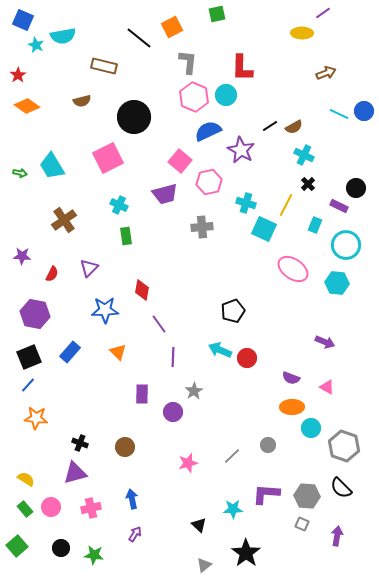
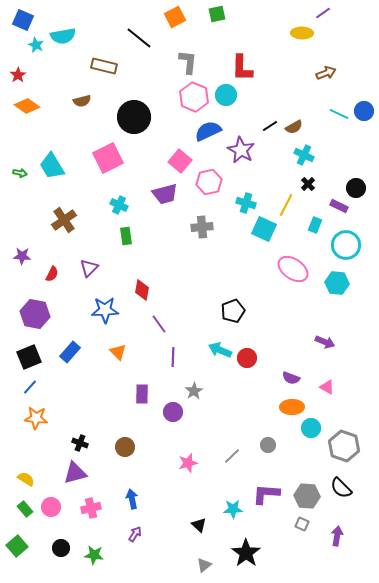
orange square at (172, 27): moved 3 px right, 10 px up
blue line at (28, 385): moved 2 px right, 2 px down
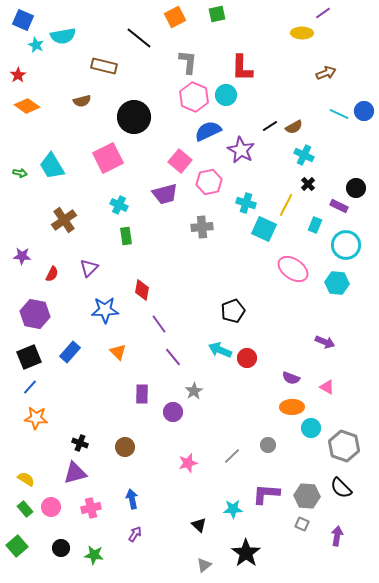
purple line at (173, 357): rotated 42 degrees counterclockwise
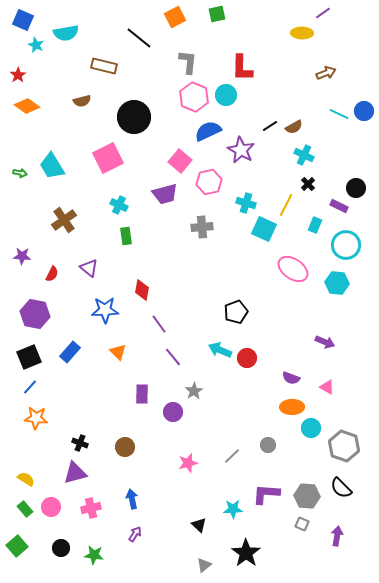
cyan semicircle at (63, 36): moved 3 px right, 3 px up
purple triangle at (89, 268): rotated 36 degrees counterclockwise
black pentagon at (233, 311): moved 3 px right, 1 px down
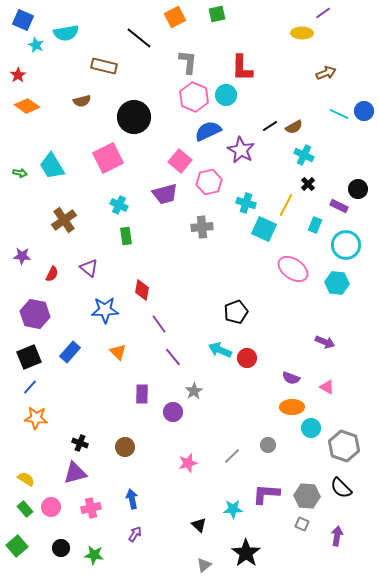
black circle at (356, 188): moved 2 px right, 1 px down
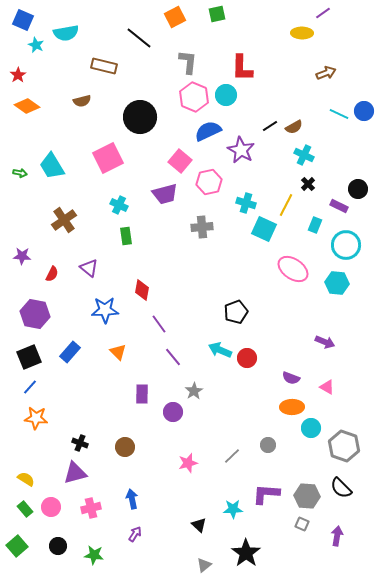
black circle at (134, 117): moved 6 px right
black circle at (61, 548): moved 3 px left, 2 px up
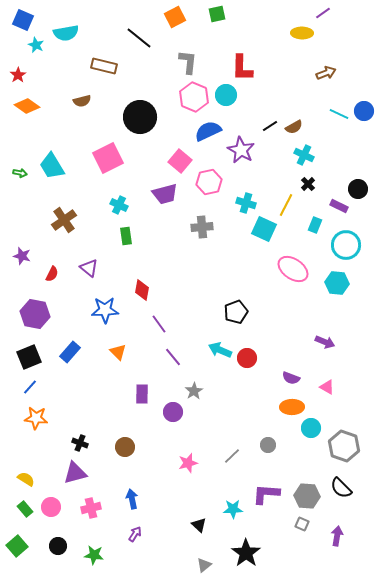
purple star at (22, 256): rotated 12 degrees clockwise
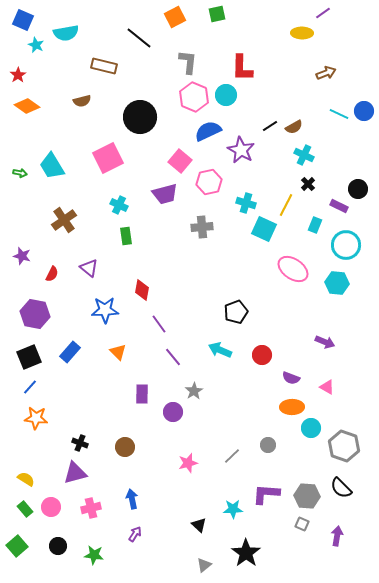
red circle at (247, 358): moved 15 px right, 3 px up
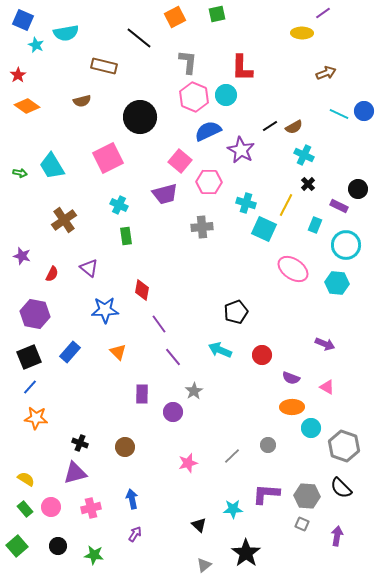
pink hexagon at (209, 182): rotated 15 degrees clockwise
purple arrow at (325, 342): moved 2 px down
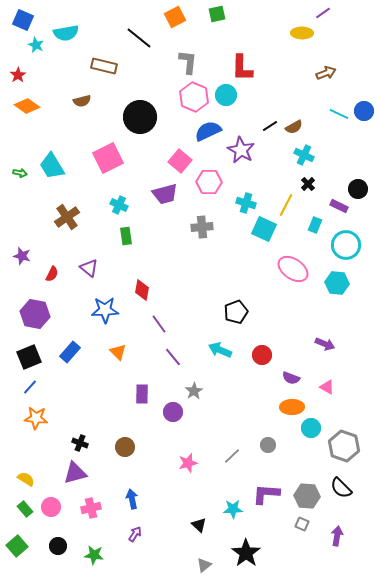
brown cross at (64, 220): moved 3 px right, 3 px up
